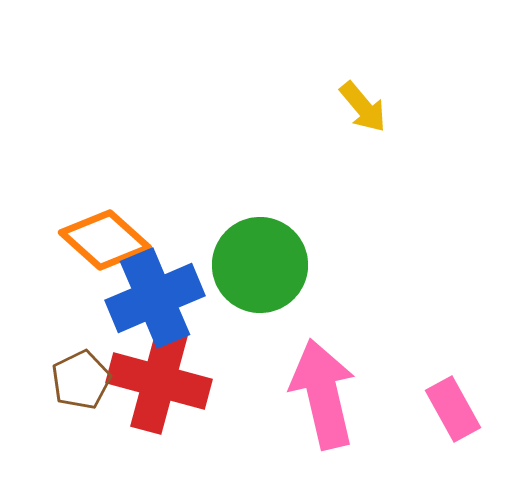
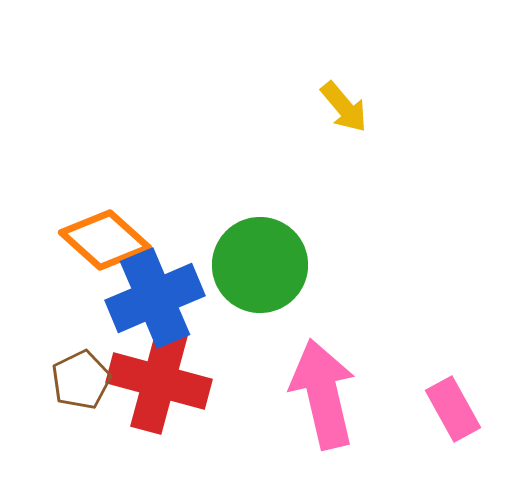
yellow arrow: moved 19 px left
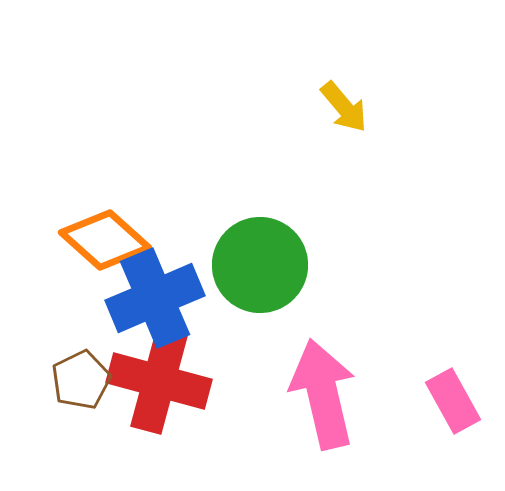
pink rectangle: moved 8 px up
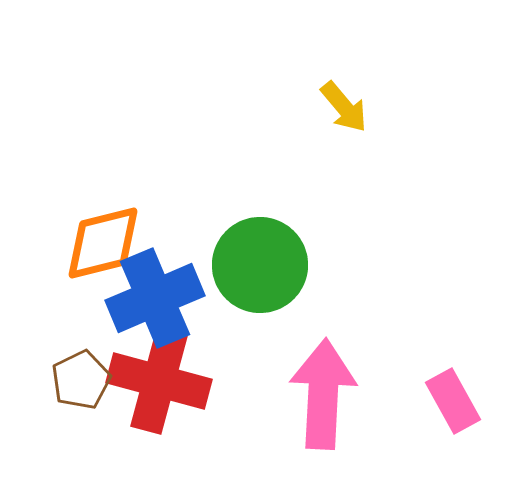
orange diamond: moved 2 px left, 3 px down; rotated 56 degrees counterclockwise
pink arrow: rotated 16 degrees clockwise
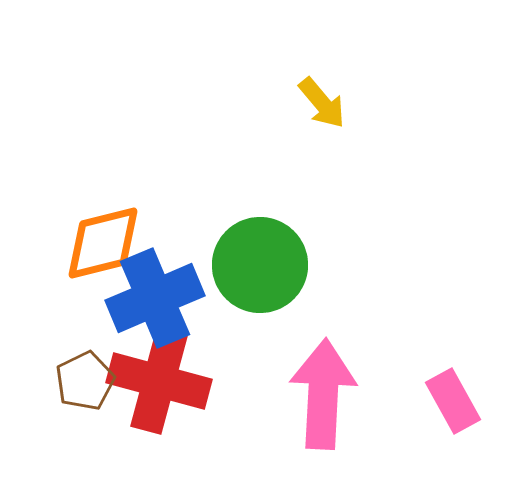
yellow arrow: moved 22 px left, 4 px up
brown pentagon: moved 4 px right, 1 px down
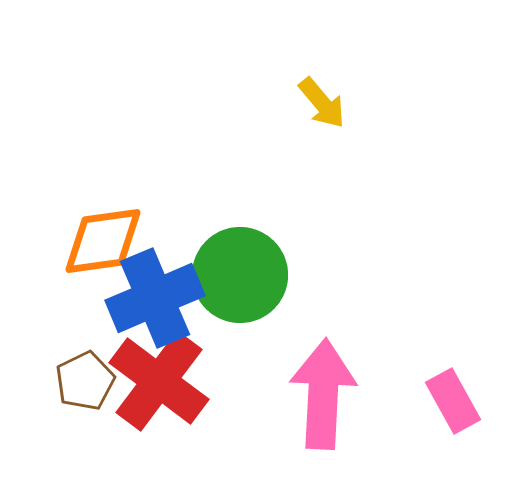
orange diamond: moved 2 px up; rotated 6 degrees clockwise
green circle: moved 20 px left, 10 px down
red cross: rotated 22 degrees clockwise
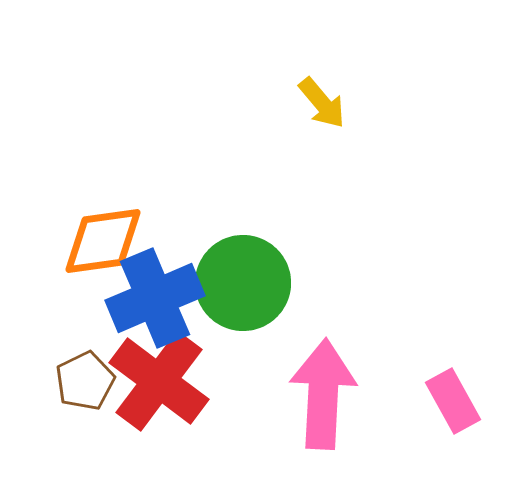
green circle: moved 3 px right, 8 px down
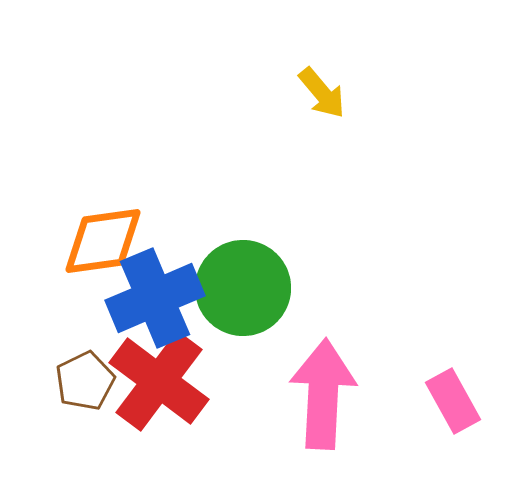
yellow arrow: moved 10 px up
green circle: moved 5 px down
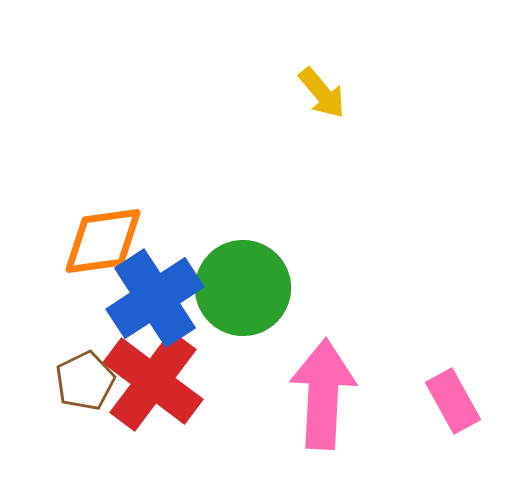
blue cross: rotated 10 degrees counterclockwise
red cross: moved 6 px left
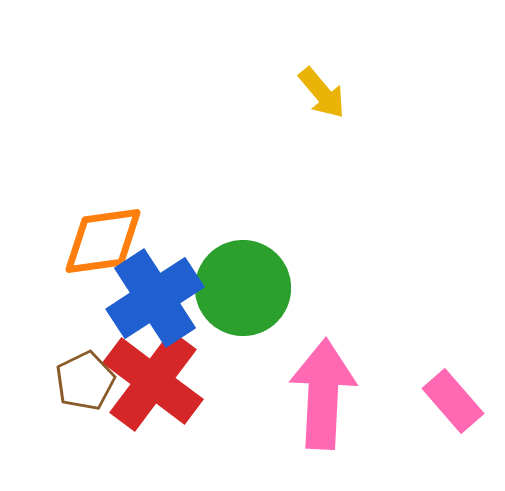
pink rectangle: rotated 12 degrees counterclockwise
